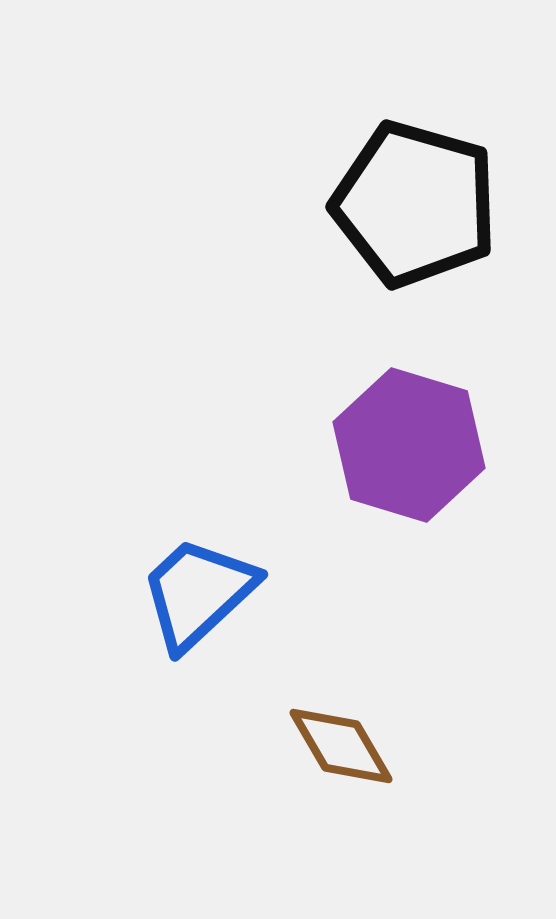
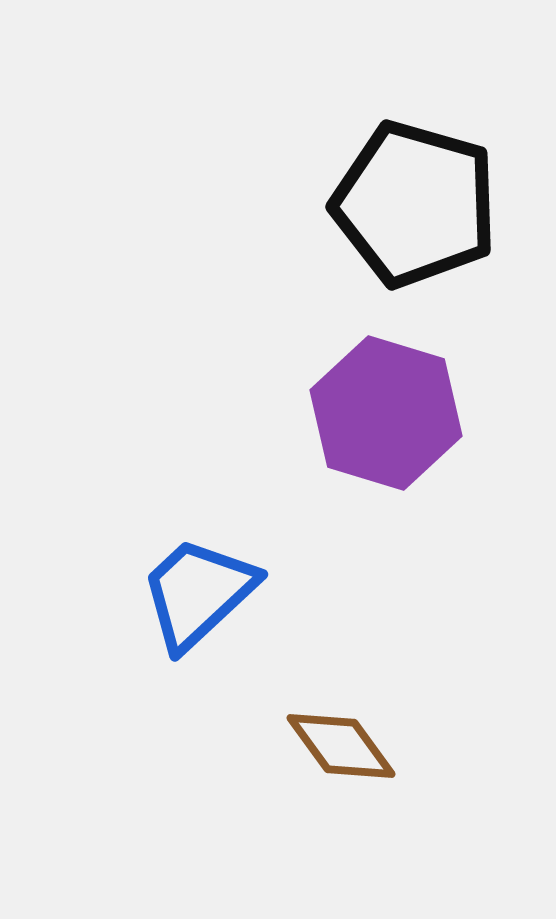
purple hexagon: moved 23 px left, 32 px up
brown diamond: rotated 6 degrees counterclockwise
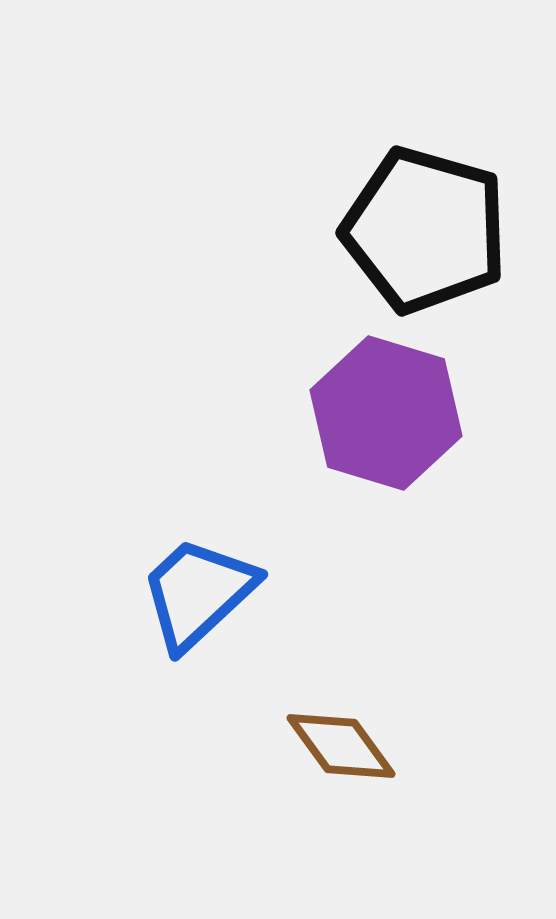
black pentagon: moved 10 px right, 26 px down
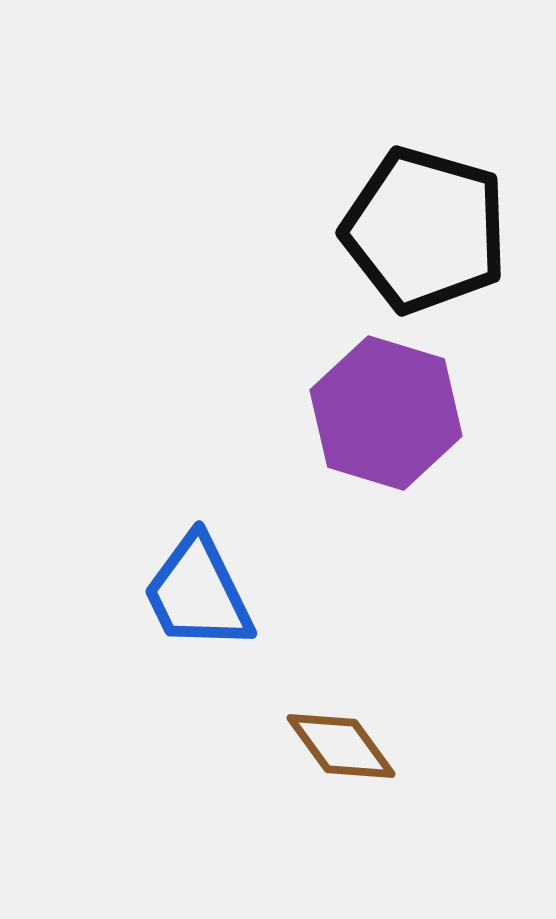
blue trapezoid: rotated 73 degrees counterclockwise
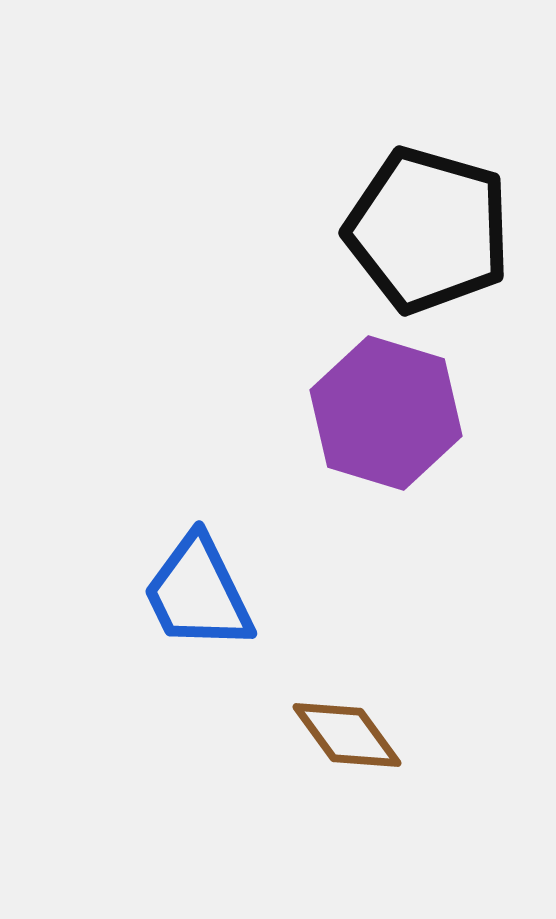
black pentagon: moved 3 px right
brown diamond: moved 6 px right, 11 px up
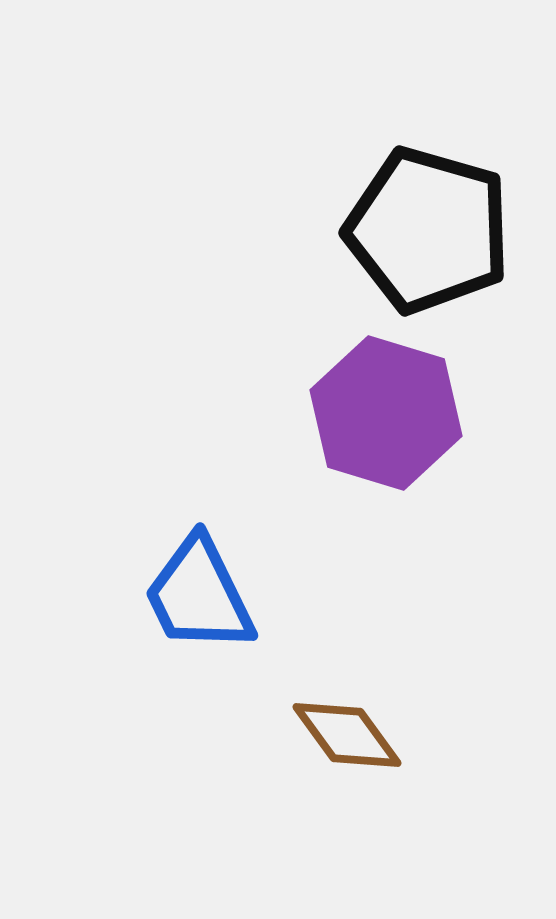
blue trapezoid: moved 1 px right, 2 px down
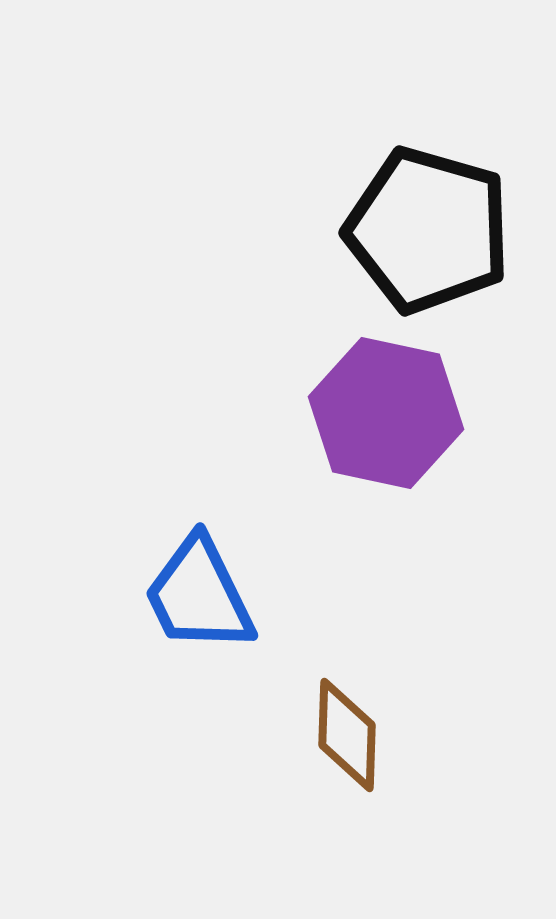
purple hexagon: rotated 5 degrees counterclockwise
brown diamond: rotated 38 degrees clockwise
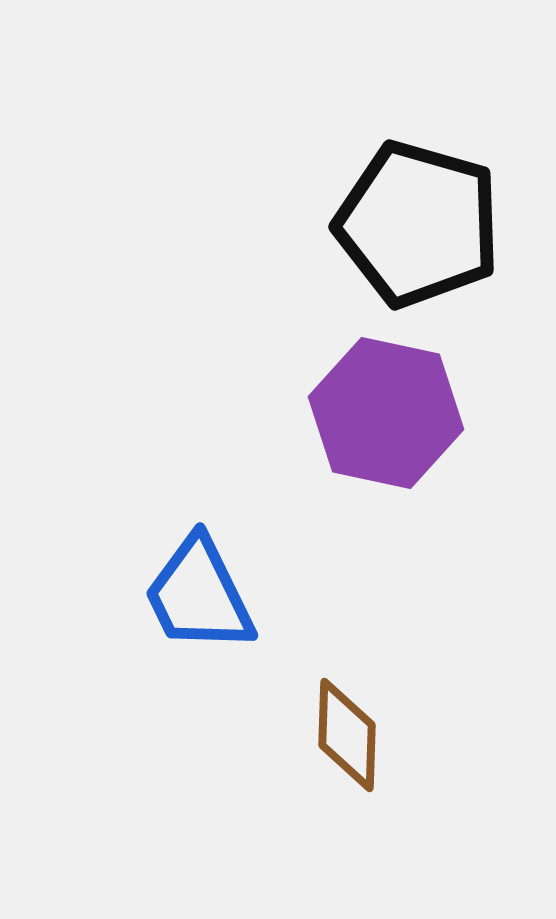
black pentagon: moved 10 px left, 6 px up
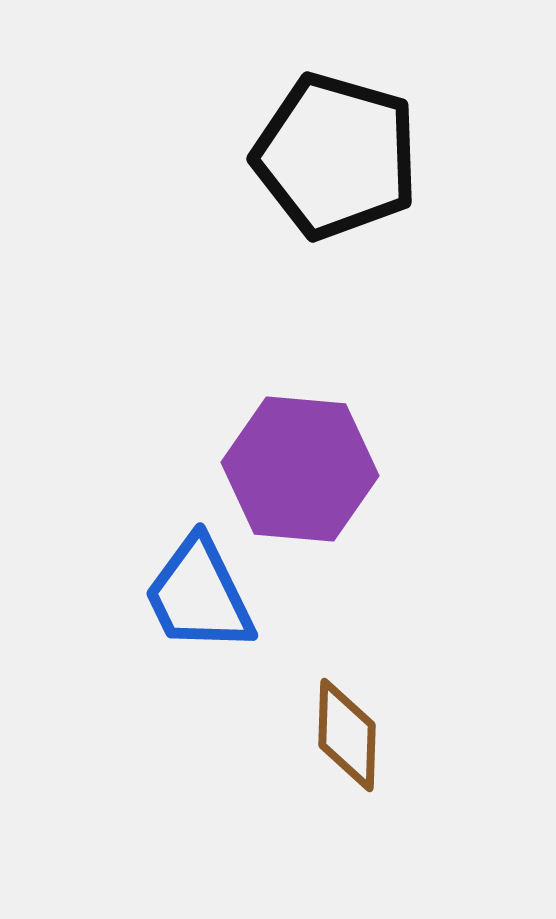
black pentagon: moved 82 px left, 68 px up
purple hexagon: moved 86 px left, 56 px down; rotated 7 degrees counterclockwise
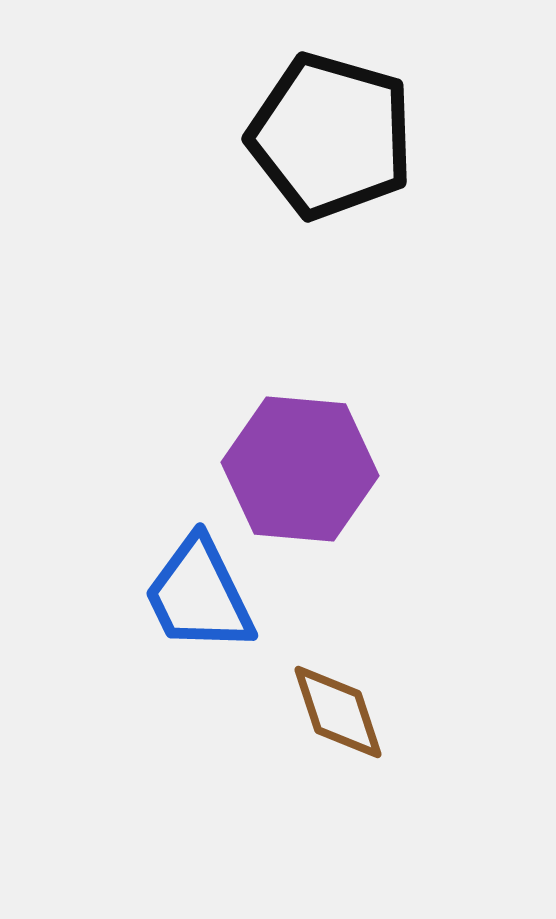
black pentagon: moved 5 px left, 20 px up
brown diamond: moved 9 px left, 23 px up; rotated 20 degrees counterclockwise
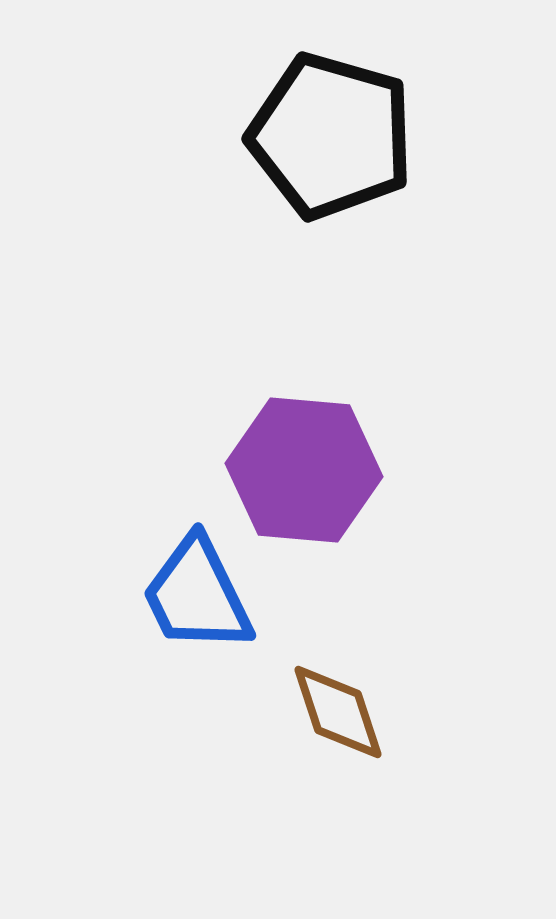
purple hexagon: moved 4 px right, 1 px down
blue trapezoid: moved 2 px left
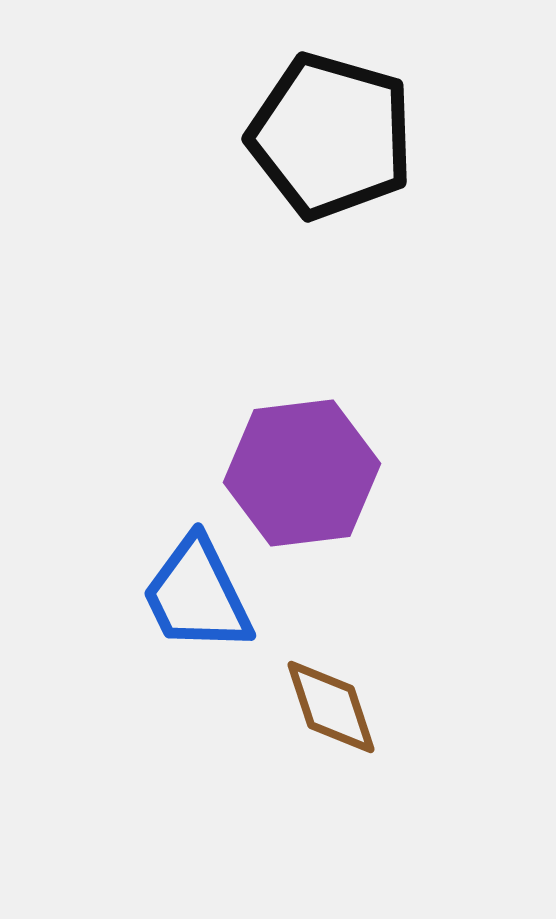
purple hexagon: moved 2 px left, 3 px down; rotated 12 degrees counterclockwise
brown diamond: moved 7 px left, 5 px up
